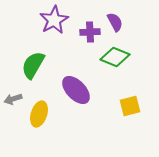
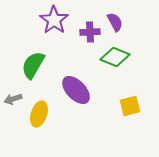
purple star: rotated 8 degrees counterclockwise
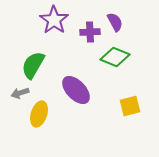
gray arrow: moved 7 px right, 6 px up
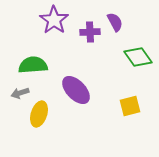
green diamond: moved 23 px right; rotated 32 degrees clockwise
green semicircle: rotated 56 degrees clockwise
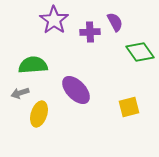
green diamond: moved 2 px right, 5 px up
yellow square: moved 1 px left, 1 px down
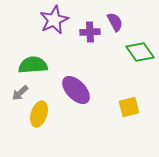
purple star: rotated 12 degrees clockwise
gray arrow: rotated 24 degrees counterclockwise
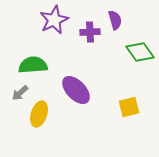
purple semicircle: moved 2 px up; rotated 12 degrees clockwise
